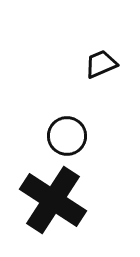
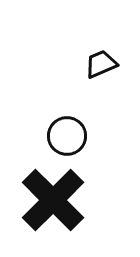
black cross: rotated 12 degrees clockwise
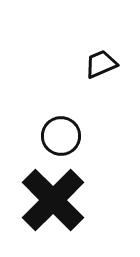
black circle: moved 6 px left
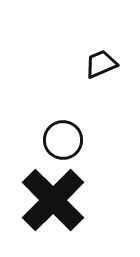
black circle: moved 2 px right, 4 px down
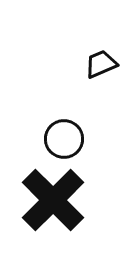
black circle: moved 1 px right, 1 px up
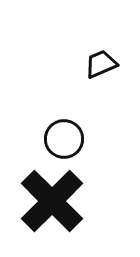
black cross: moved 1 px left, 1 px down
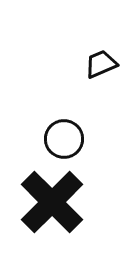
black cross: moved 1 px down
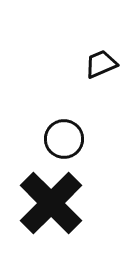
black cross: moved 1 px left, 1 px down
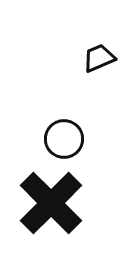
black trapezoid: moved 2 px left, 6 px up
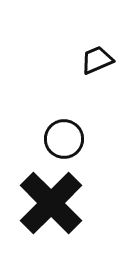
black trapezoid: moved 2 px left, 2 px down
